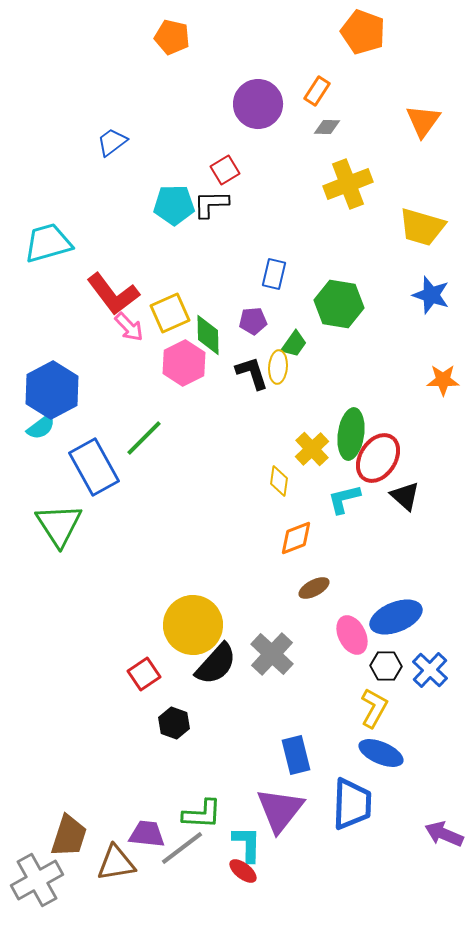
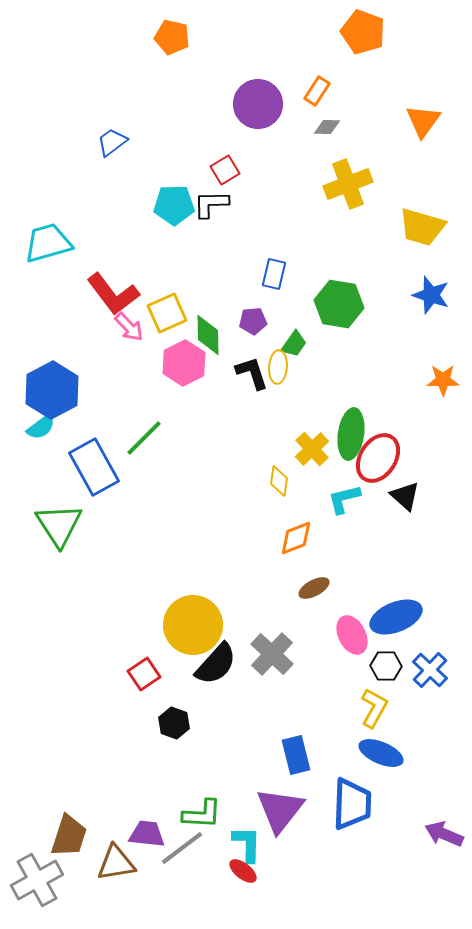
yellow square at (170, 313): moved 3 px left
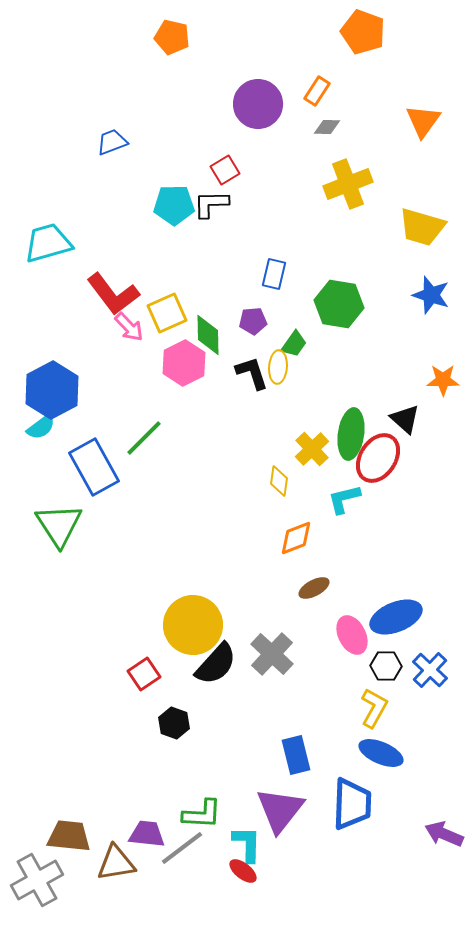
blue trapezoid at (112, 142): rotated 16 degrees clockwise
black triangle at (405, 496): moved 77 px up
brown trapezoid at (69, 836): rotated 102 degrees counterclockwise
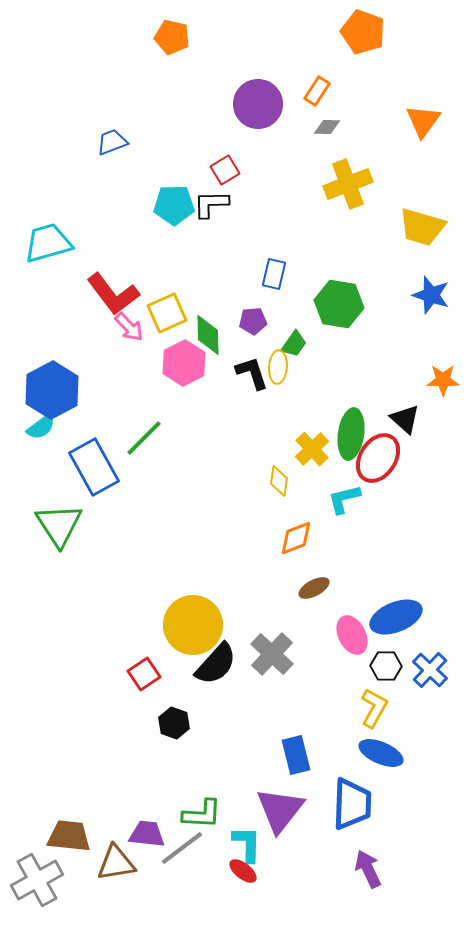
purple arrow at (444, 834): moved 76 px left, 35 px down; rotated 42 degrees clockwise
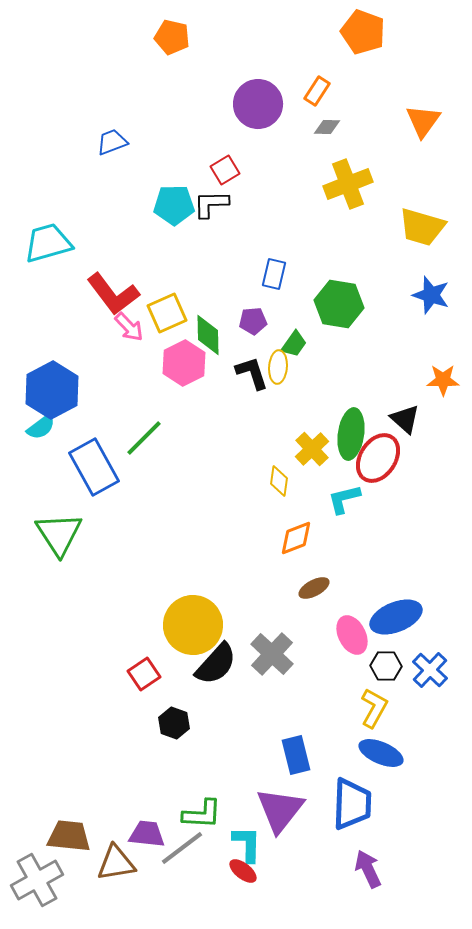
green triangle at (59, 525): moved 9 px down
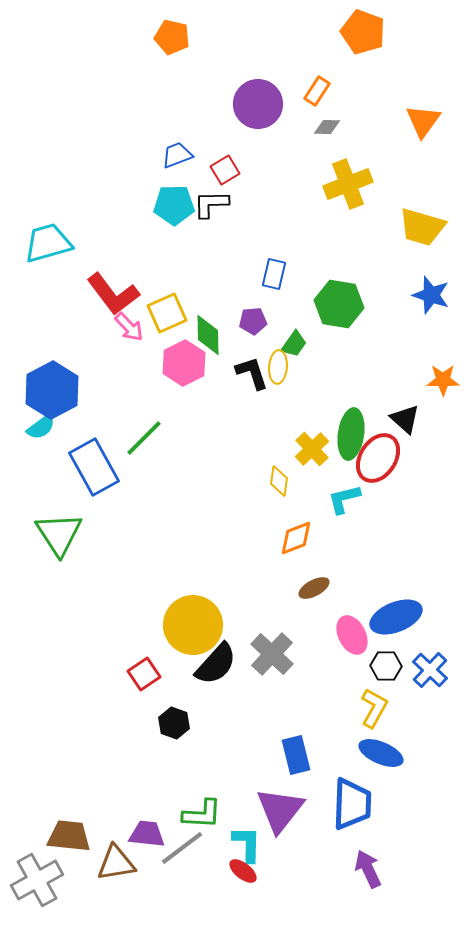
blue trapezoid at (112, 142): moved 65 px right, 13 px down
